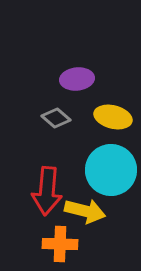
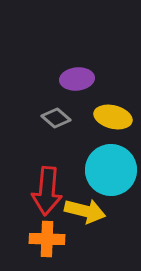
orange cross: moved 13 px left, 5 px up
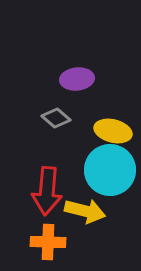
yellow ellipse: moved 14 px down
cyan circle: moved 1 px left
orange cross: moved 1 px right, 3 px down
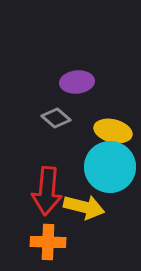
purple ellipse: moved 3 px down
cyan circle: moved 3 px up
yellow arrow: moved 1 px left, 4 px up
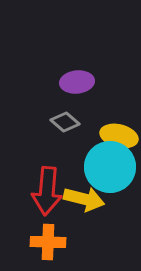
gray diamond: moved 9 px right, 4 px down
yellow ellipse: moved 6 px right, 5 px down
yellow arrow: moved 8 px up
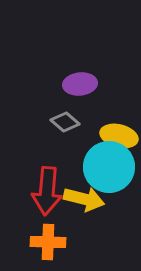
purple ellipse: moved 3 px right, 2 px down
cyan circle: moved 1 px left
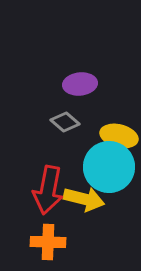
red arrow: moved 1 px right, 1 px up; rotated 6 degrees clockwise
